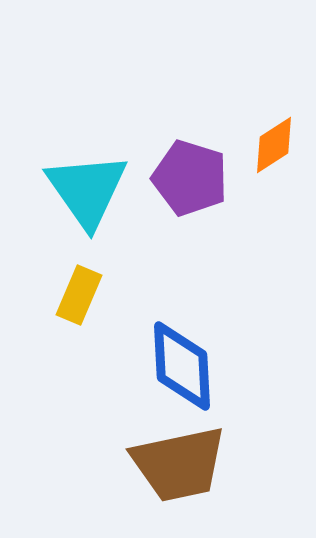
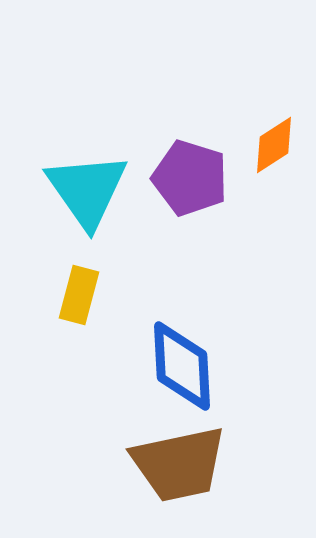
yellow rectangle: rotated 8 degrees counterclockwise
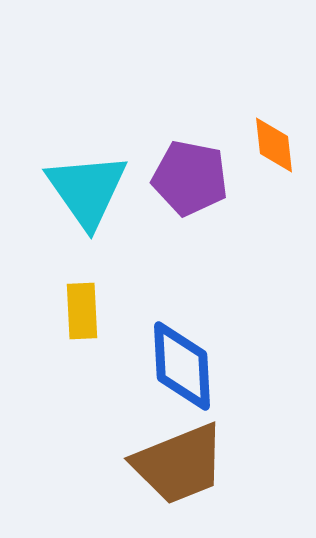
orange diamond: rotated 64 degrees counterclockwise
purple pentagon: rotated 6 degrees counterclockwise
yellow rectangle: moved 3 px right, 16 px down; rotated 18 degrees counterclockwise
brown trapezoid: rotated 10 degrees counterclockwise
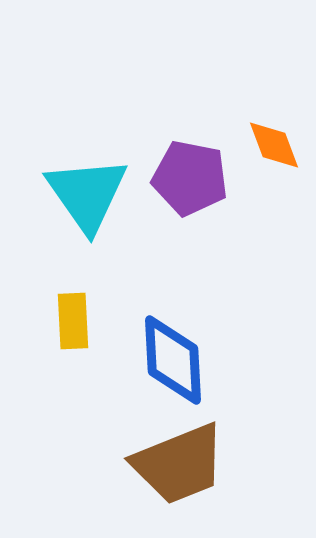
orange diamond: rotated 14 degrees counterclockwise
cyan triangle: moved 4 px down
yellow rectangle: moved 9 px left, 10 px down
blue diamond: moved 9 px left, 6 px up
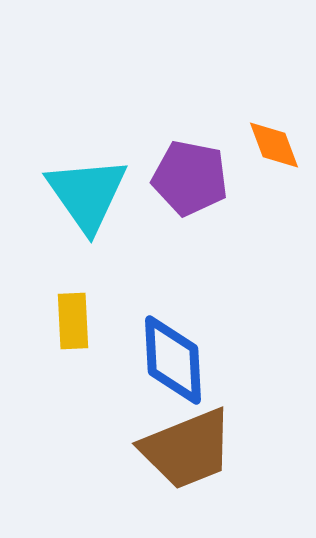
brown trapezoid: moved 8 px right, 15 px up
